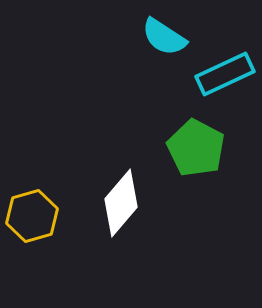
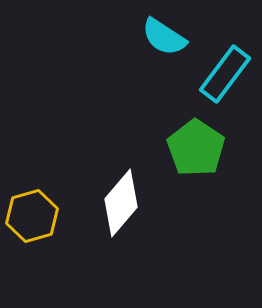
cyan rectangle: rotated 28 degrees counterclockwise
green pentagon: rotated 6 degrees clockwise
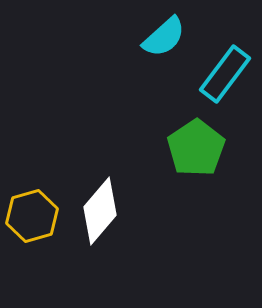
cyan semicircle: rotated 75 degrees counterclockwise
green pentagon: rotated 4 degrees clockwise
white diamond: moved 21 px left, 8 px down
